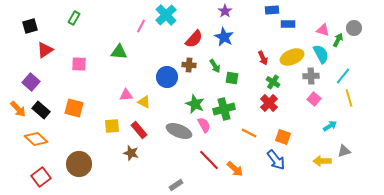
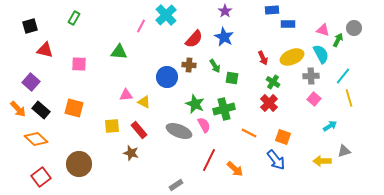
red triangle at (45, 50): rotated 48 degrees clockwise
red line at (209, 160): rotated 70 degrees clockwise
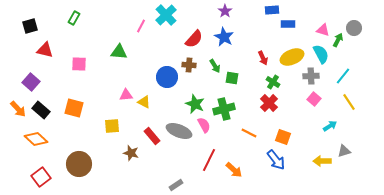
yellow line at (349, 98): moved 4 px down; rotated 18 degrees counterclockwise
red rectangle at (139, 130): moved 13 px right, 6 px down
orange arrow at (235, 169): moved 1 px left, 1 px down
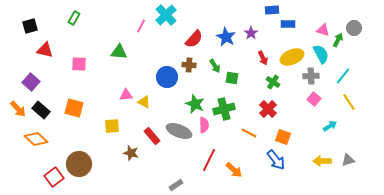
purple star at (225, 11): moved 26 px right, 22 px down
blue star at (224, 37): moved 2 px right
red cross at (269, 103): moved 1 px left, 6 px down
pink semicircle at (204, 125): rotated 28 degrees clockwise
gray triangle at (344, 151): moved 4 px right, 9 px down
red square at (41, 177): moved 13 px right
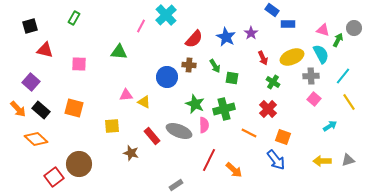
blue rectangle at (272, 10): rotated 40 degrees clockwise
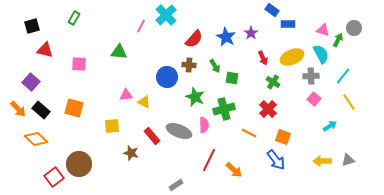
black square at (30, 26): moved 2 px right
green star at (195, 104): moved 7 px up
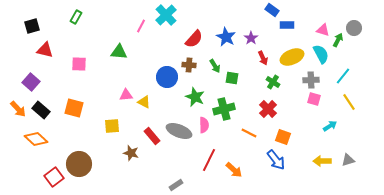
green rectangle at (74, 18): moved 2 px right, 1 px up
blue rectangle at (288, 24): moved 1 px left, 1 px down
purple star at (251, 33): moved 5 px down
gray cross at (311, 76): moved 4 px down
pink square at (314, 99): rotated 24 degrees counterclockwise
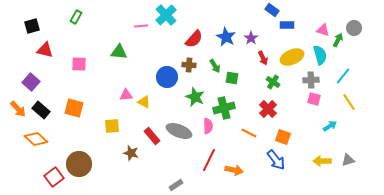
pink line at (141, 26): rotated 56 degrees clockwise
cyan semicircle at (321, 54): moved 1 px left, 1 px down; rotated 12 degrees clockwise
green cross at (224, 109): moved 1 px up
pink semicircle at (204, 125): moved 4 px right, 1 px down
orange arrow at (234, 170): rotated 30 degrees counterclockwise
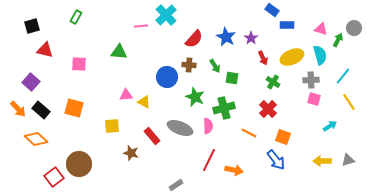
pink triangle at (323, 30): moved 2 px left, 1 px up
gray ellipse at (179, 131): moved 1 px right, 3 px up
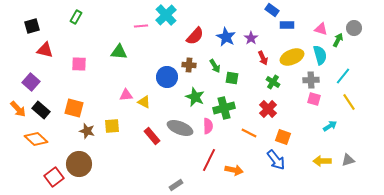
red semicircle at (194, 39): moved 1 px right, 3 px up
brown star at (131, 153): moved 44 px left, 22 px up
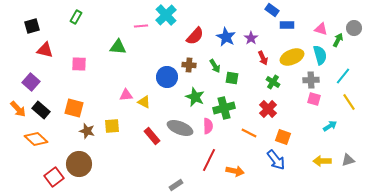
green triangle at (119, 52): moved 1 px left, 5 px up
orange arrow at (234, 170): moved 1 px right, 1 px down
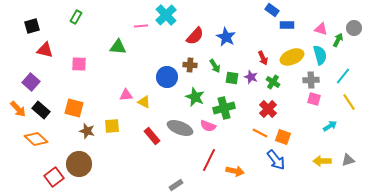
purple star at (251, 38): moved 39 px down; rotated 16 degrees counterclockwise
brown cross at (189, 65): moved 1 px right
pink semicircle at (208, 126): rotated 112 degrees clockwise
orange line at (249, 133): moved 11 px right
